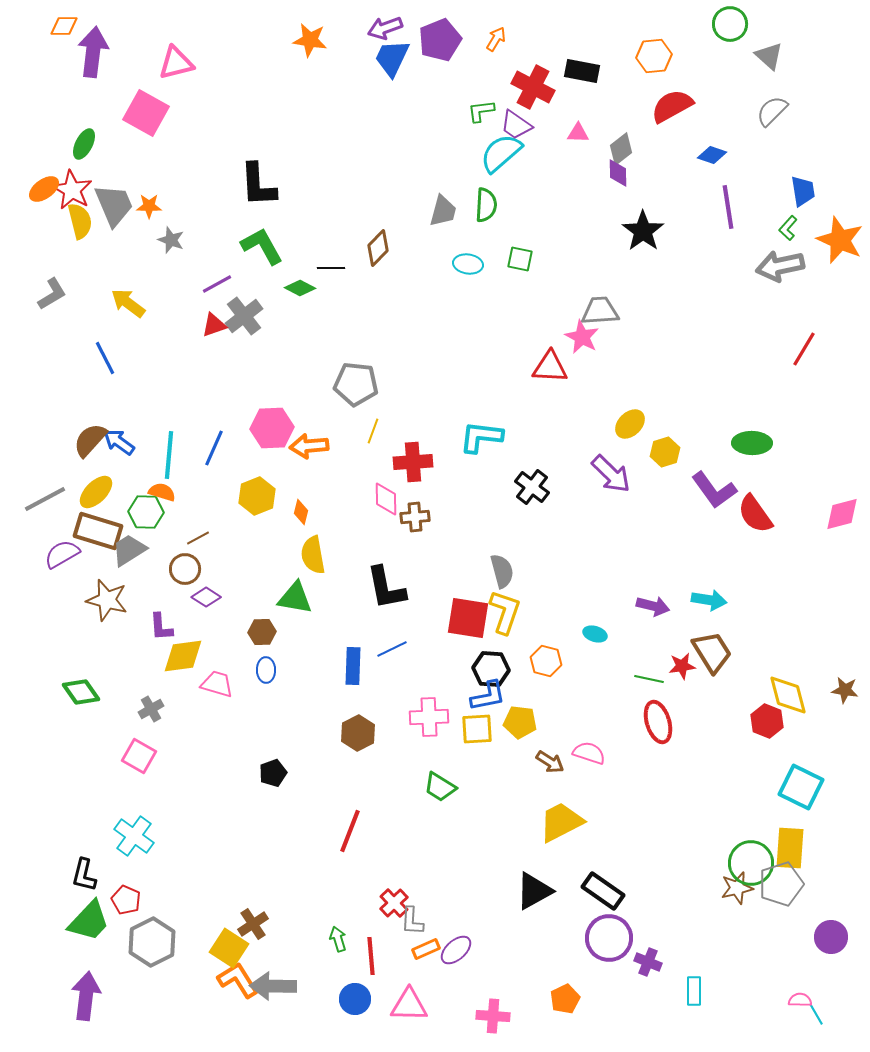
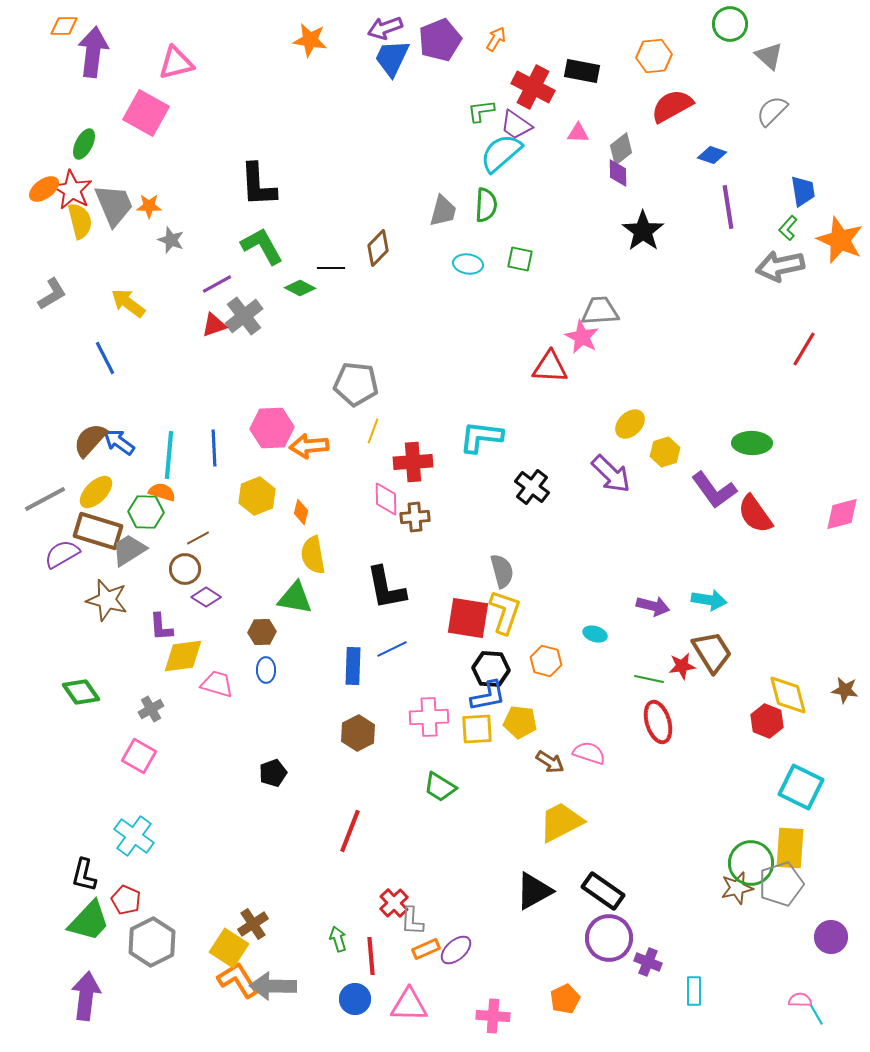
blue line at (214, 448): rotated 27 degrees counterclockwise
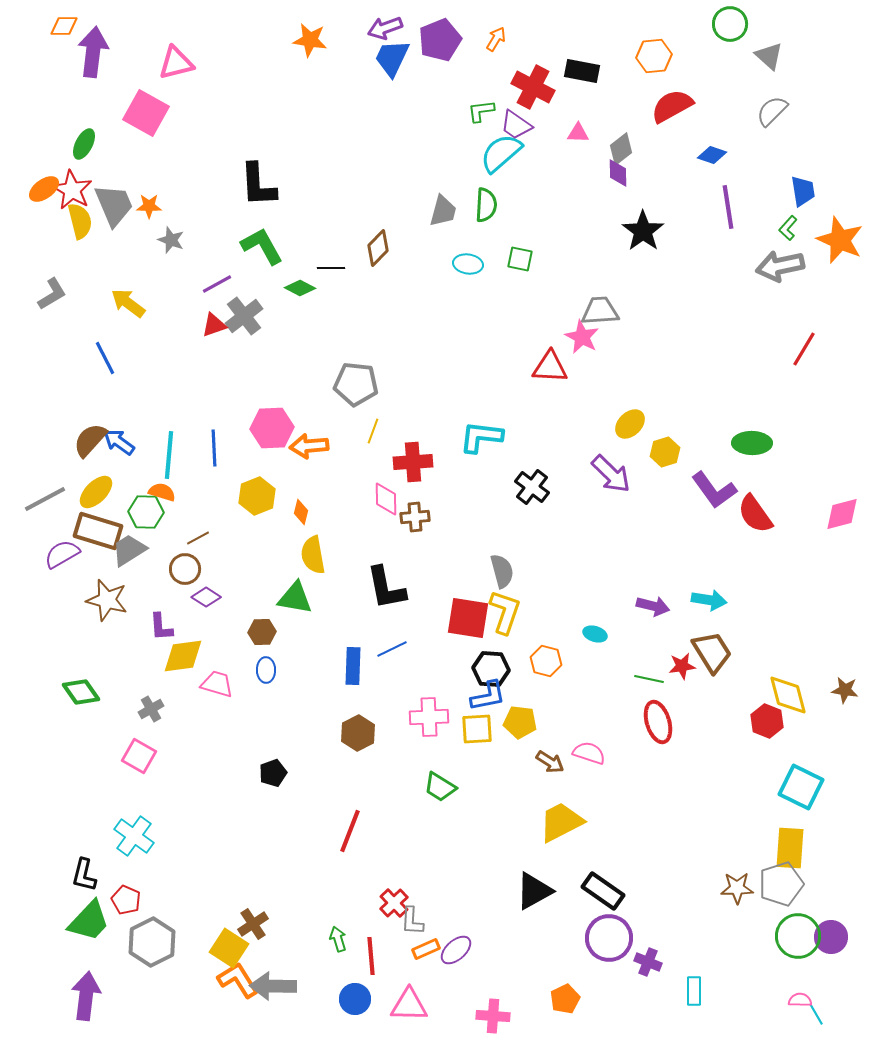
green circle at (751, 863): moved 47 px right, 73 px down
brown star at (737, 888): rotated 12 degrees clockwise
